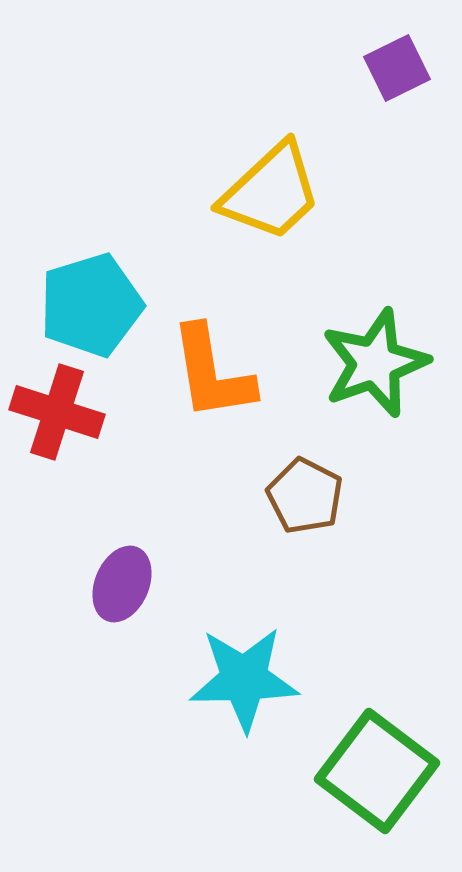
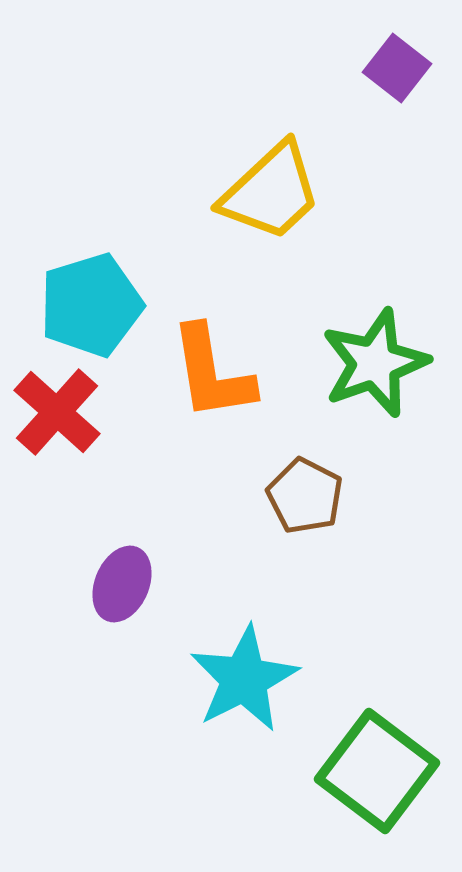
purple square: rotated 26 degrees counterclockwise
red cross: rotated 24 degrees clockwise
cyan star: rotated 26 degrees counterclockwise
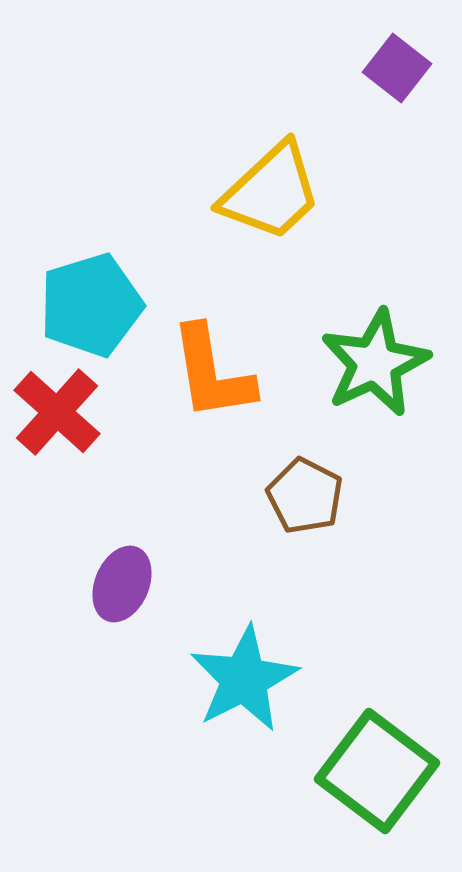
green star: rotated 5 degrees counterclockwise
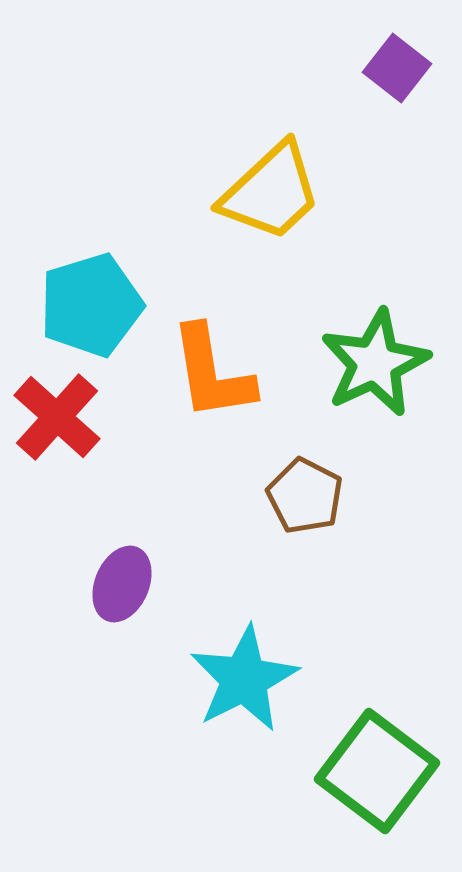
red cross: moved 5 px down
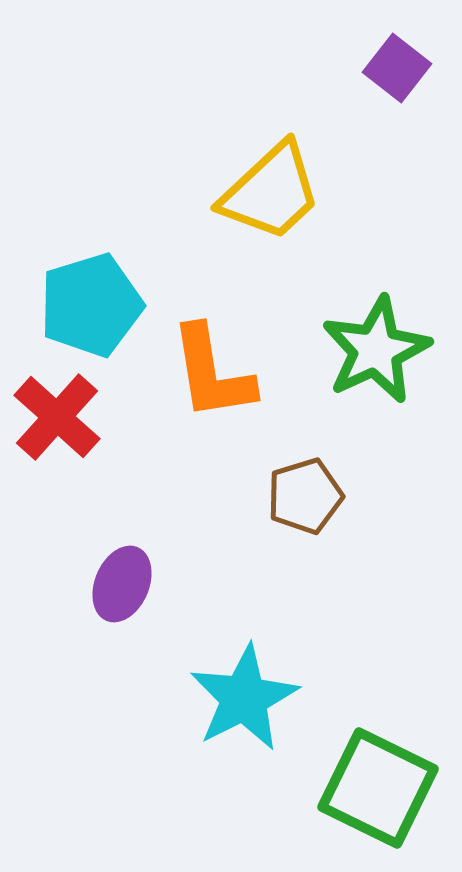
green star: moved 1 px right, 13 px up
brown pentagon: rotated 28 degrees clockwise
cyan star: moved 19 px down
green square: moved 1 px right, 17 px down; rotated 11 degrees counterclockwise
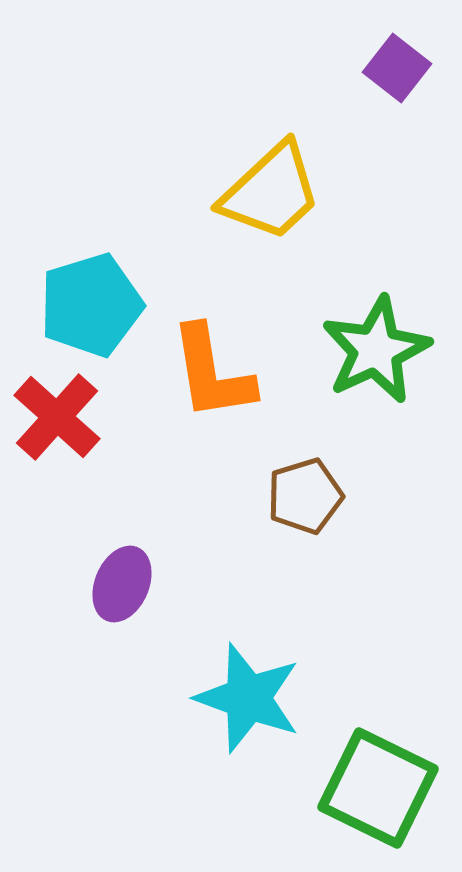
cyan star: moved 4 px right; rotated 25 degrees counterclockwise
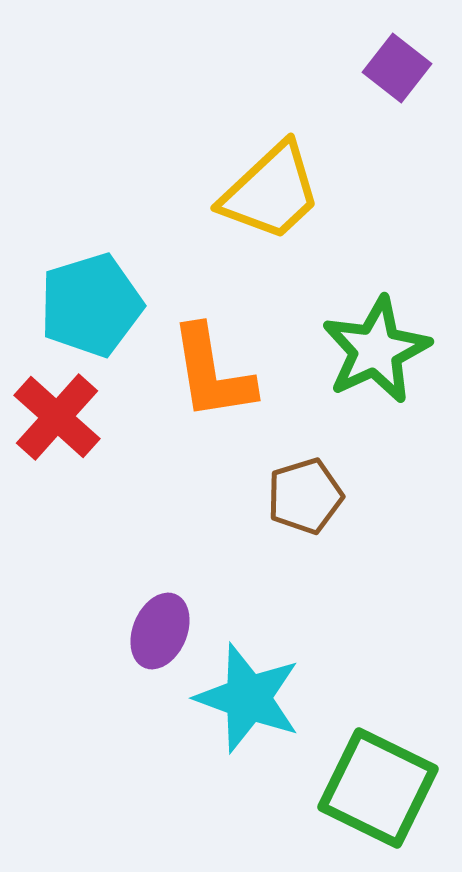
purple ellipse: moved 38 px right, 47 px down
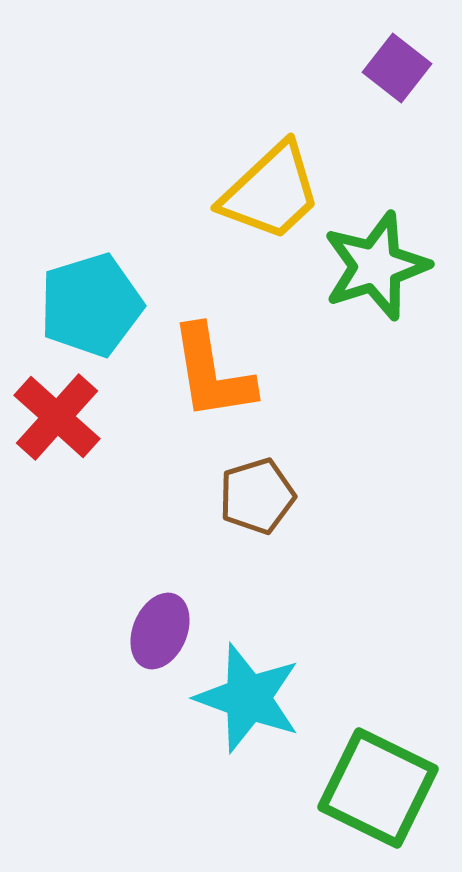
green star: moved 84 px up; rotated 7 degrees clockwise
brown pentagon: moved 48 px left
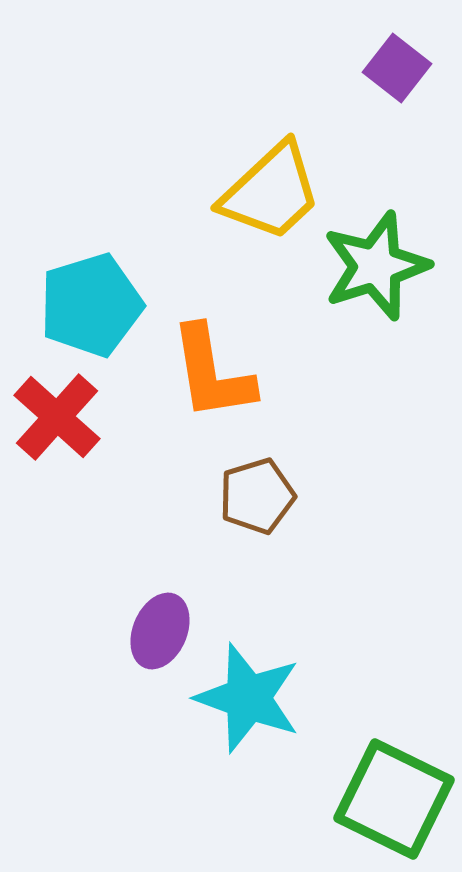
green square: moved 16 px right, 11 px down
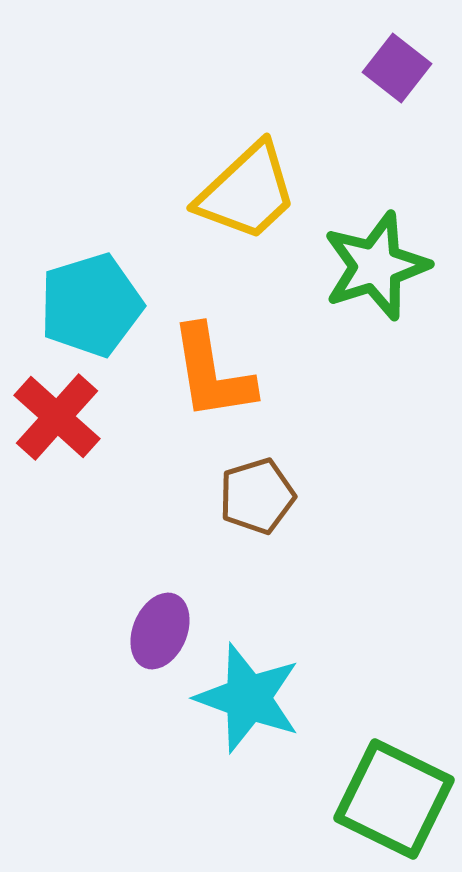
yellow trapezoid: moved 24 px left
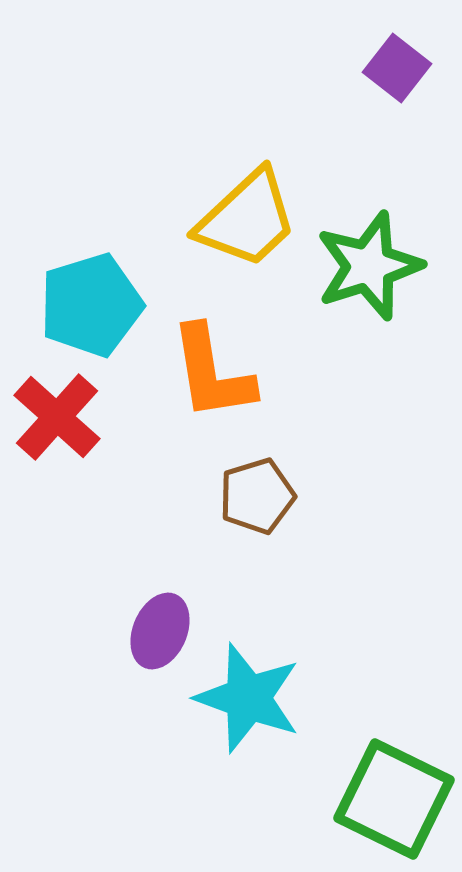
yellow trapezoid: moved 27 px down
green star: moved 7 px left
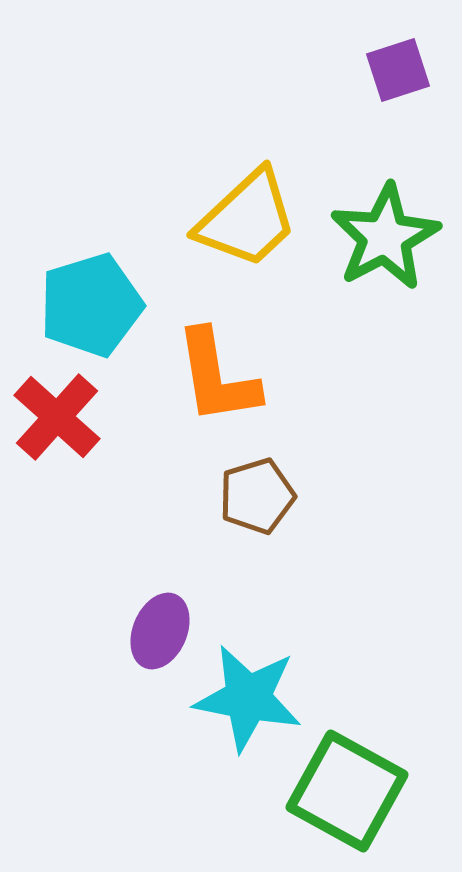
purple square: moved 1 px right, 2 px down; rotated 34 degrees clockwise
green star: moved 16 px right, 29 px up; rotated 10 degrees counterclockwise
orange L-shape: moved 5 px right, 4 px down
cyan star: rotated 9 degrees counterclockwise
green square: moved 47 px left, 8 px up; rotated 3 degrees clockwise
